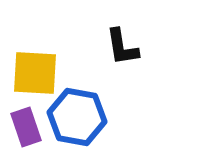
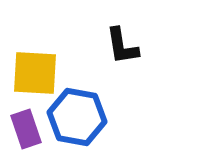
black L-shape: moved 1 px up
purple rectangle: moved 2 px down
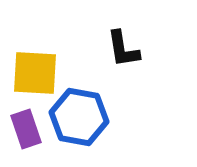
black L-shape: moved 1 px right, 3 px down
blue hexagon: moved 2 px right
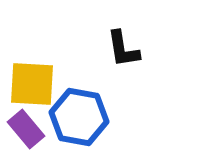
yellow square: moved 3 px left, 11 px down
purple rectangle: rotated 21 degrees counterclockwise
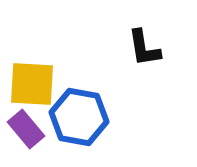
black L-shape: moved 21 px right, 1 px up
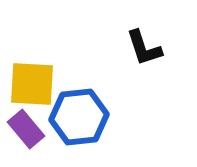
black L-shape: rotated 9 degrees counterclockwise
blue hexagon: rotated 16 degrees counterclockwise
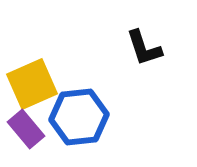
yellow square: rotated 27 degrees counterclockwise
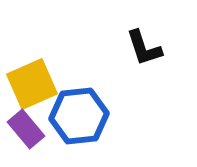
blue hexagon: moved 1 px up
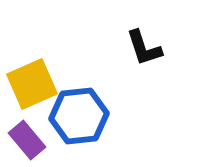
purple rectangle: moved 1 px right, 11 px down
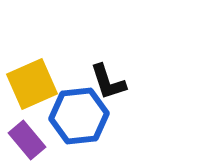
black L-shape: moved 36 px left, 34 px down
